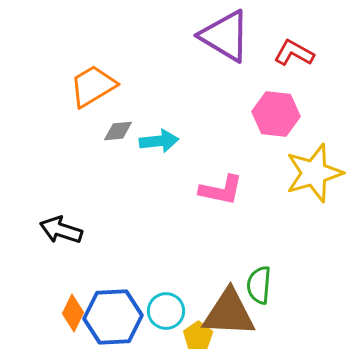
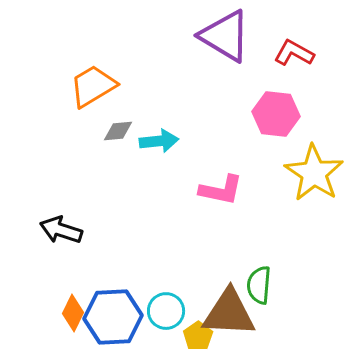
yellow star: rotated 22 degrees counterclockwise
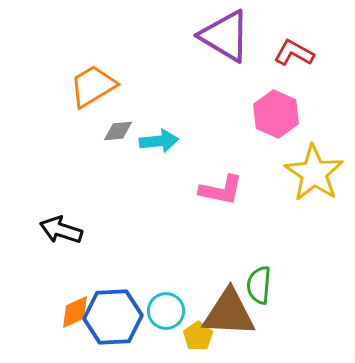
pink hexagon: rotated 18 degrees clockwise
orange diamond: moved 2 px right, 1 px up; rotated 39 degrees clockwise
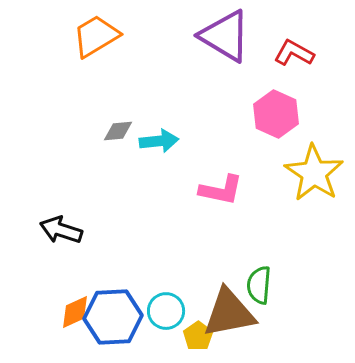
orange trapezoid: moved 3 px right, 50 px up
brown triangle: rotated 14 degrees counterclockwise
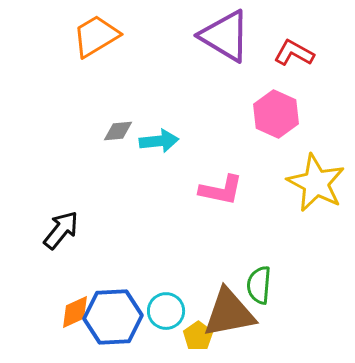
yellow star: moved 2 px right, 10 px down; rotated 6 degrees counterclockwise
black arrow: rotated 111 degrees clockwise
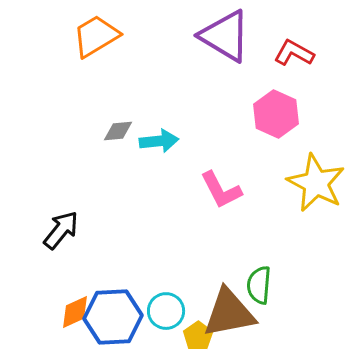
pink L-shape: rotated 51 degrees clockwise
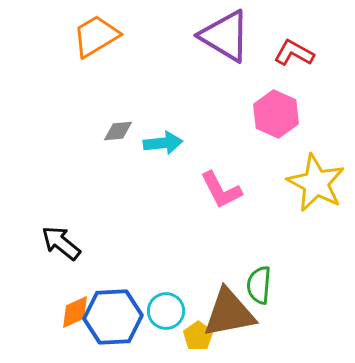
cyan arrow: moved 4 px right, 2 px down
black arrow: moved 13 px down; rotated 90 degrees counterclockwise
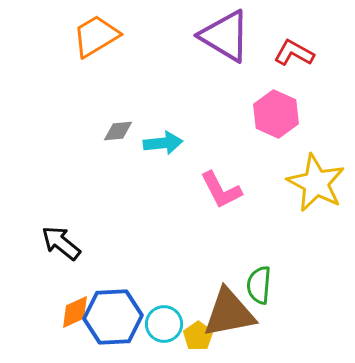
cyan circle: moved 2 px left, 13 px down
